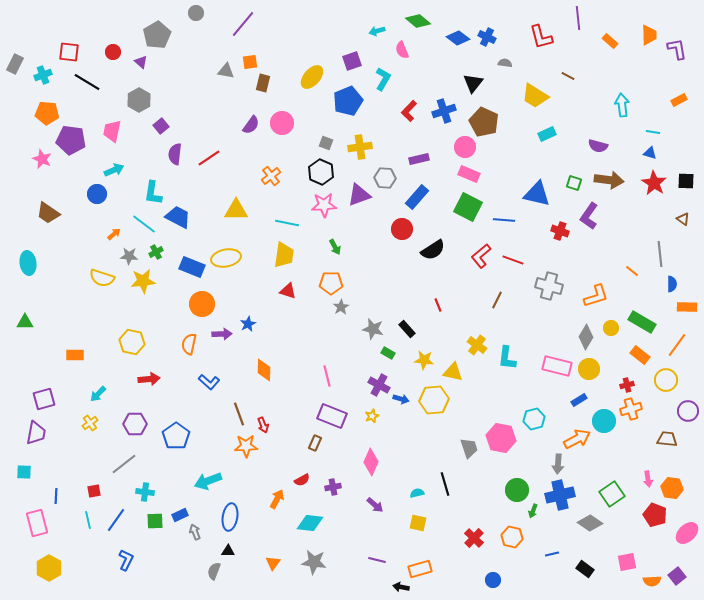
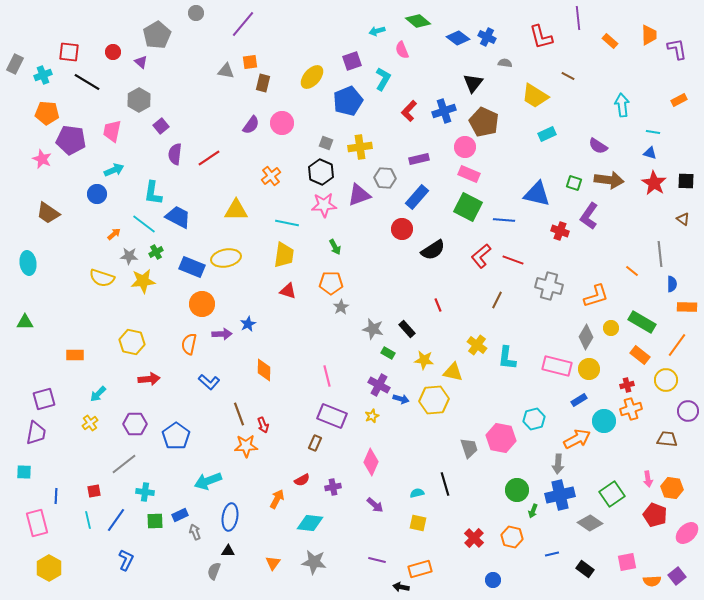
purple semicircle at (598, 146): rotated 18 degrees clockwise
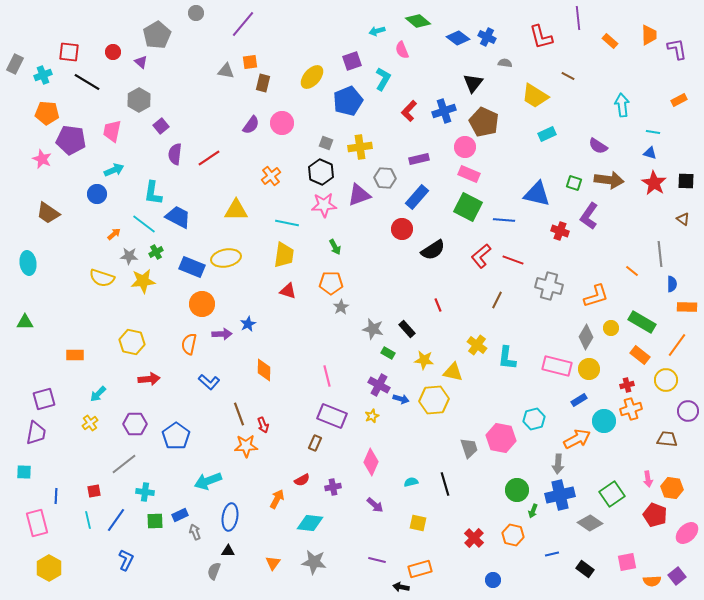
cyan semicircle at (417, 493): moved 6 px left, 11 px up
orange hexagon at (512, 537): moved 1 px right, 2 px up
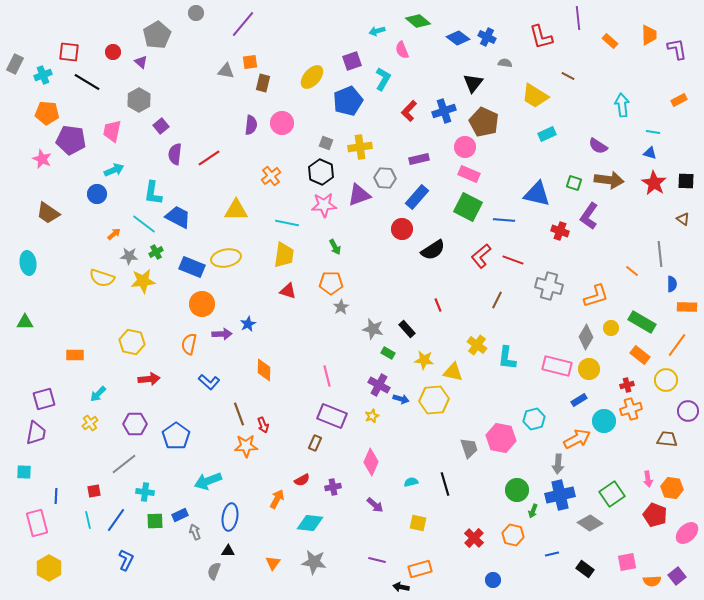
purple semicircle at (251, 125): rotated 30 degrees counterclockwise
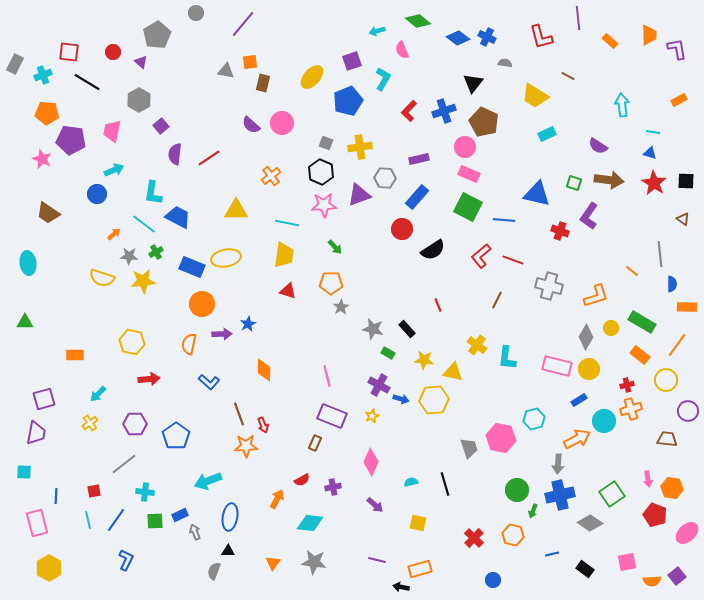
purple semicircle at (251, 125): rotated 126 degrees clockwise
green arrow at (335, 247): rotated 14 degrees counterclockwise
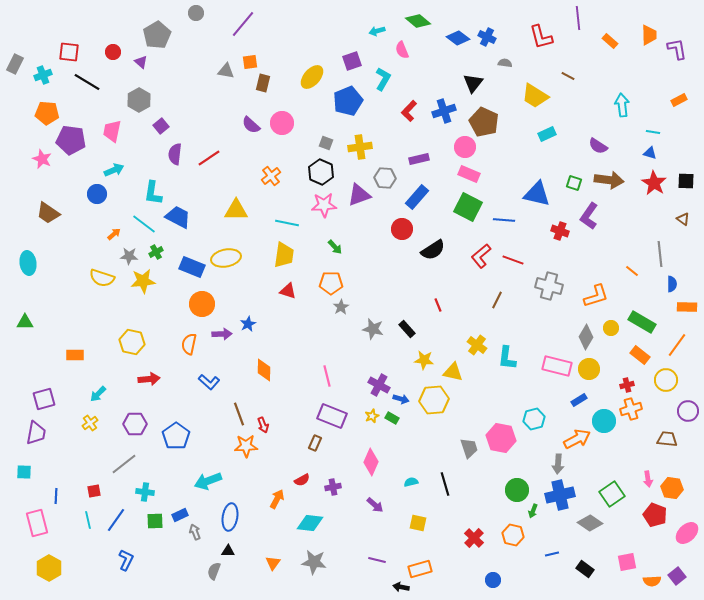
green rectangle at (388, 353): moved 4 px right, 65 px down
